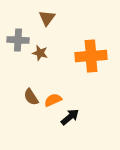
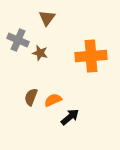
gray cross: rotated 20 degrees clockwise
brown semicircle: rotated 54 degrees clockwise
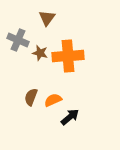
orange cross: moved 23 px left
